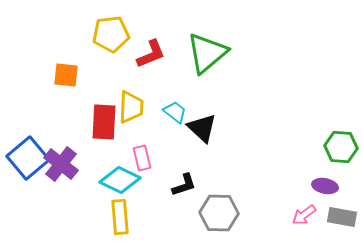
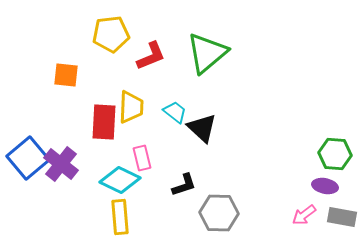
red L-shape: moved 2 px down
green hexagon: moved 6 px left, 7 px down
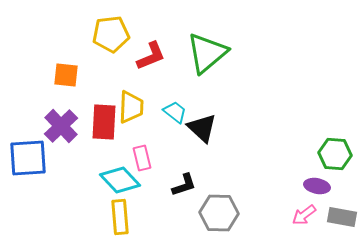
blue square: rotated 36 degrees clockwise
purple cross: moved 38 px up; rotated 8 degrees clockwise
cyan diamond: rotated 21 degrees clockwise
purple ellipse: moved 8 px left
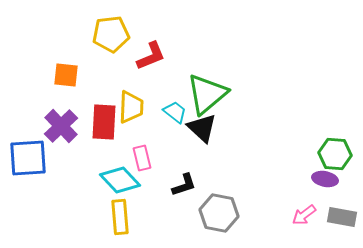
green triangle: moved 41 px down
purple ellipse: moved 8 px right, 7 px up
gray hexagon: rotated 9 degrees clockwise
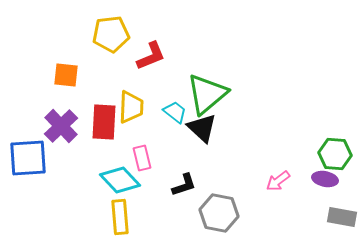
pink arrow: moved 26 px left, 34 px up
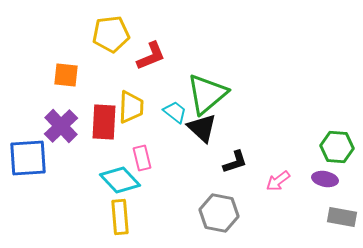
green hexagon: moved 2 px right, 7 px up
black L-shape: moved 51 px right, 23 px up
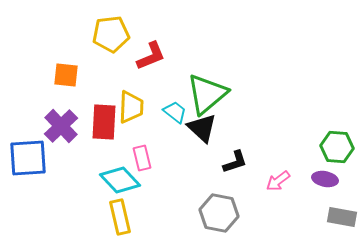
yellow rectangle: rotated 8 degrees counterclockwise
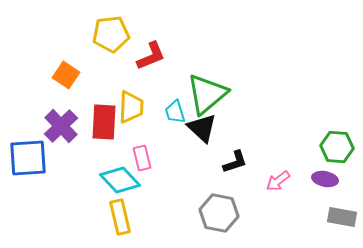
orange square: rotated 28 degrees clockwise
cyan trapezoid: rotated 145 degrees counterclockwise
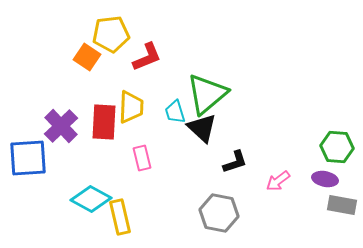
red L-shape: moved 4 px left, 1 px down
orange square: moved 21 px right, 18 px up
cyan diamond: moved 29 px left, 19 px down; rotated 18 degrees counterclockwise
gray rectangle: moved 12 px up
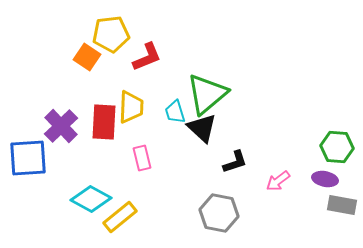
yellow rectangle: rotated 64 degrees clockwise
